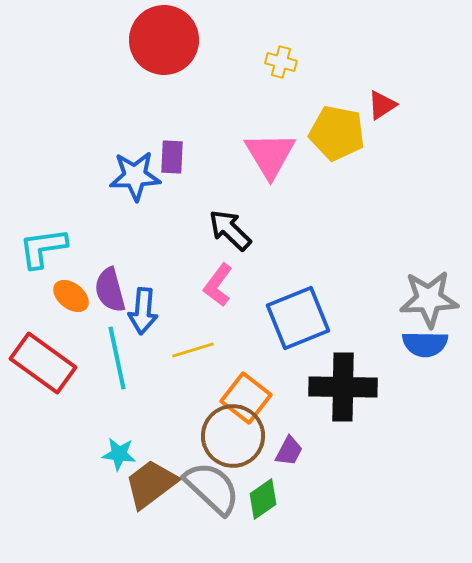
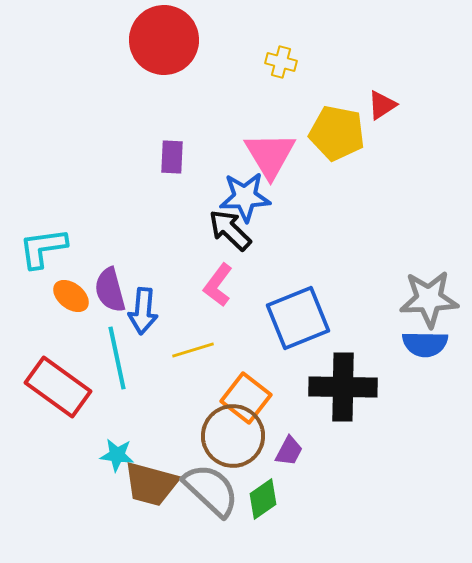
blue star: moved 110 px right, 21 px down
red rectangle: moved 15 px right, 24 px down
cyan star: moved 2 px left, 1 px down
brown trapezoid: rotated 128 degrees counterclockwise
gray semicircle: moved 1 px left, 2 px down
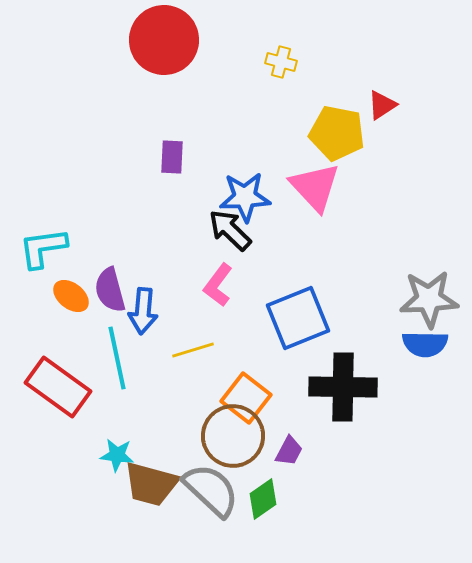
pink triangle: moved 45 px right, 32 px down; rotated 12 degrees counterclockwise
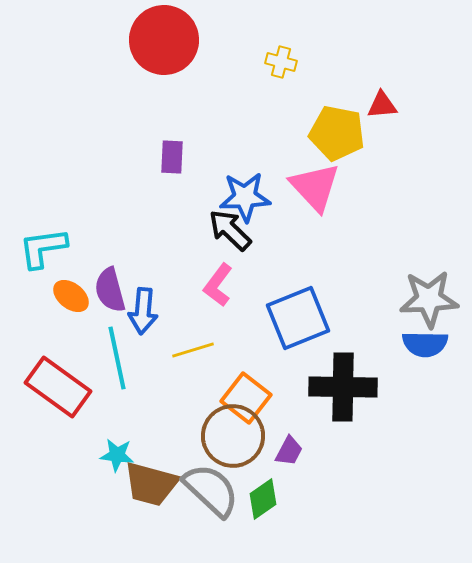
red triangle: rotated 28 degrees clockwise
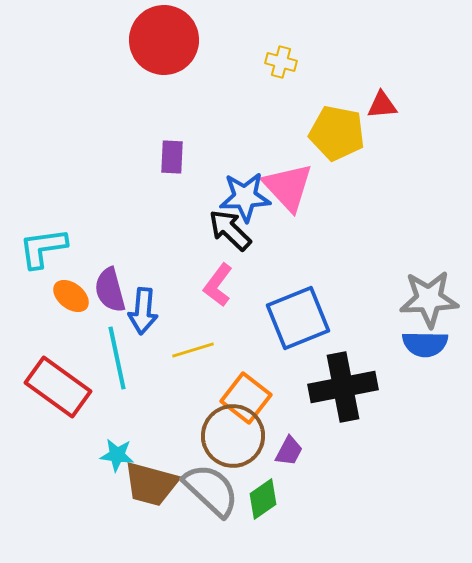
pink triangle: moved 27 px left
black cross: rotated 12 degrees counterclockwise
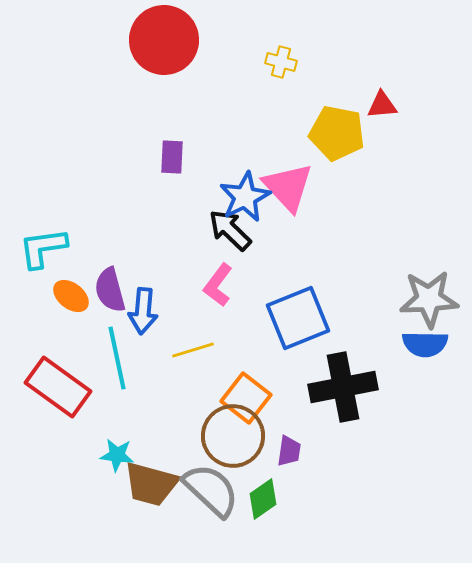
blue star: rotated 24 degrees counterclockwise
purple trapezoid: rotated 20 degrees counterclockwise
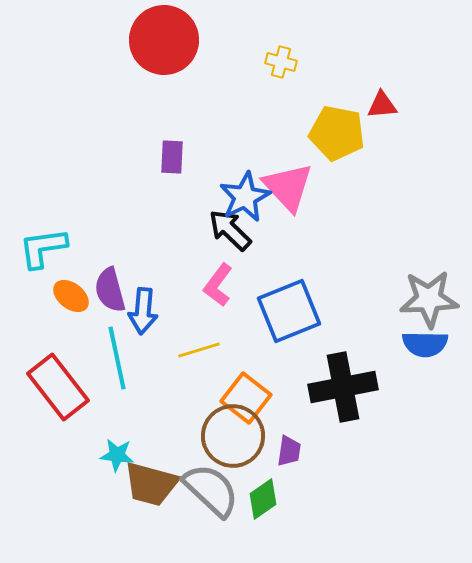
blue square: moved 9 px left, 7 px up
yellow line: moved 6 px right
red rectangle: rotated 16 degrees clockwise
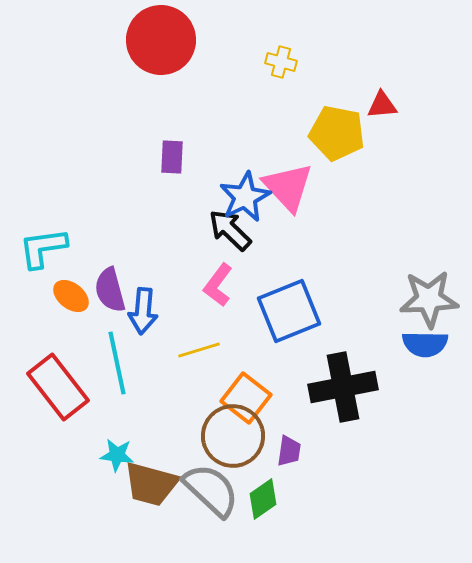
red circle: moved 3 px left
cyan line: moved 5 px down
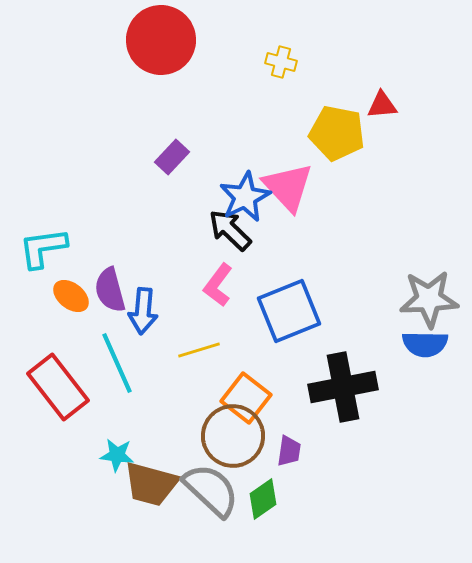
purple rectangle: rotated 40 degrees clockwise
cyan line: rotated 12 degrees counterclockwise
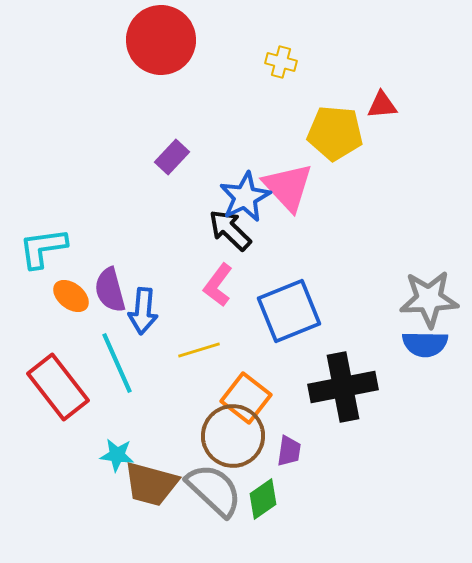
yellow pentagon: moved 2 px left; rotated 6 degrees counterclockwise
gray semicircle: moved 3 px right
